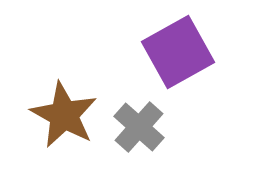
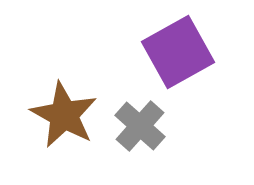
gray cross: moved 1 px right, 1 px up
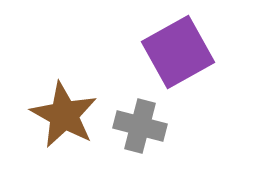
gray cross: rotated 27 degrees counterclockwise
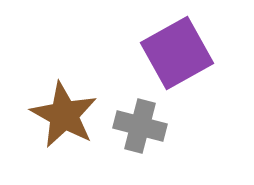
purple square: moved 1 px left, 1 px down
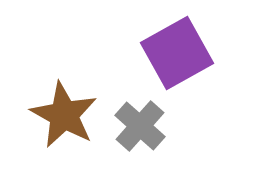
gray cross: rotated 27 degrees clockwise
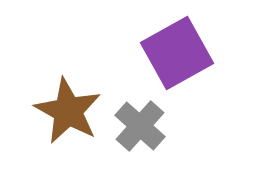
brown star: moved 4 px right, 4 px up
